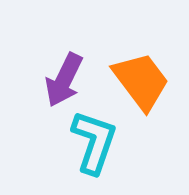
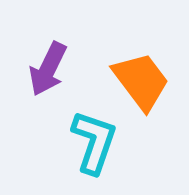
purple arrow: moved 16 px left, 11 px up
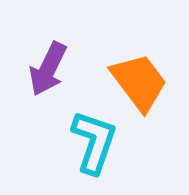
orange trapezoid: moved 2 px left, 1 px down
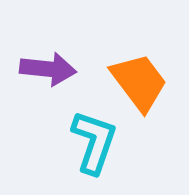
purple arrow: rotated 110 degrees counterclockwise
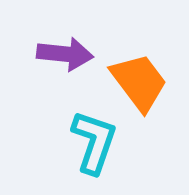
purple arrow: moved 17 px right, 15 px up
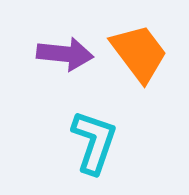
orange trapezoid: moved 29 px up
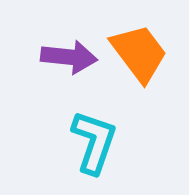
purple arrow: moved 4 px right, 3 px down
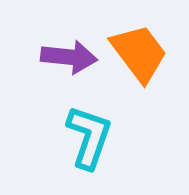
cyan L-shape: moved 5 px left, 5 px up
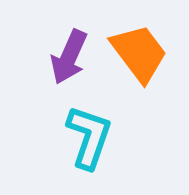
purple arrow: rotated 108 degrees clockwise
